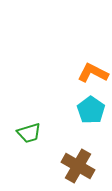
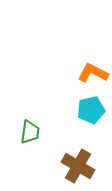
cyan pentagon: rotated 24 degrees clockwise
green trapezoid: moved 1 px right, 1 px up; rotated 65 degrees counterclockwise
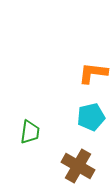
orange L-shape: rotated 20 degrees counterclockwise
cyan pentagon: moved 7 px down
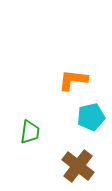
orange L-shape: moved 20 px left, 7 px down
brown cross: rotated 8 degrees clockwise
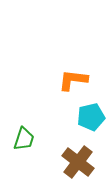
green trapezoid: moved 6 px left, 7 px down; rotated 10 degrees clockwise
brown cross: moved 4 px up
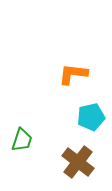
orange L-shape: moved 6 px up
green trapezoid: moved 2 px left, 1 px down
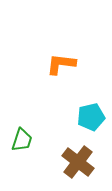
orange L-shape: moved 12 px left, 10 px up
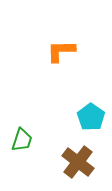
orange L-shape: moved 13 px up; rotated 8 degrees counterclockwise
cyan pentagon: rotated 24 degrees counterclockwise
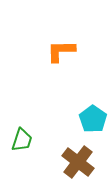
cyan pentagon: moved 2 px right, 2 px down
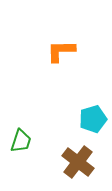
cyan pentagon: rotated 20 degrees clockwise
green trapezoid: moved 1 px left, 1 px down
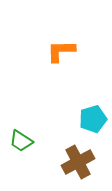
green trapezoid: rotated 105 degrees clockwise
brown cross: rotated 24 degrees clockwise
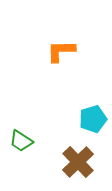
brown cross: rotated 16 degrees counterclockwise
